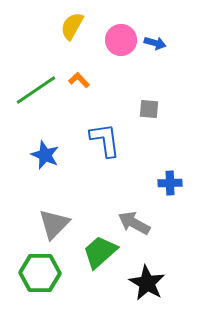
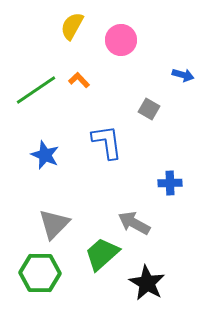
blue arrow: moved 28 px right, 32 px down
gray square: rotated 25 degrees clockwise
blue L-shape: moved 2 px right, 2 px down
green trapezoid: moved 2 px right, 2 px down
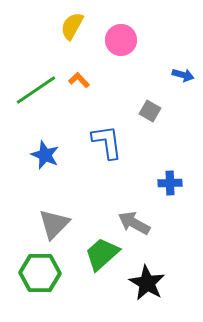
gray square: moved 1 px right, 2 px down
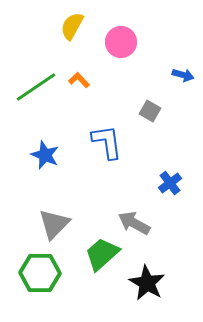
pink circle: moved 2 px down
green line: moved 3 px up
blue cross: rotated 35 degrees counterclockwise
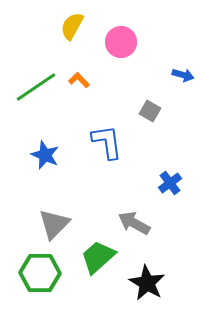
green trapezoid: moved 4 px left, 3 px down
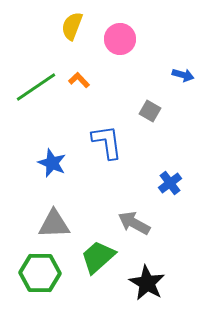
yellow semicircle: rotated 8 degrees counterclockwise
pink circle: moved 1 px left, 3 px up
blue star: moved 7 px right, 8 px down
gray triangle: rotated 44 degrees clockwise
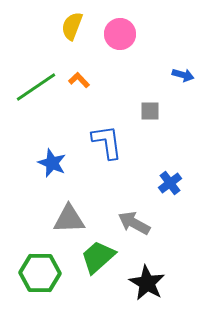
pink circle: moved 5 px up
gray square: rotated 30 degrees counterclockwise
gray triangle: moved 15 px right, 5 px up
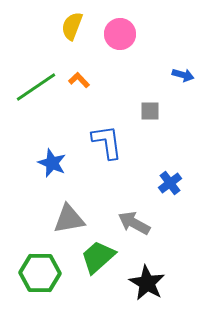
gray triangle: rotated 8 degrees counterclockwise
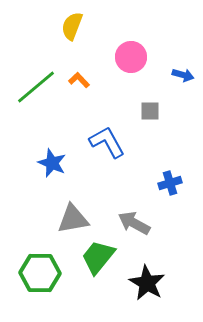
pink circle: moved 11 px right, 23 px down
green line: rotated 6 degrees counterclockwise
blue L-shape: rotated 21 degrees counterclockwise
blue cross: rotated 20 degrees clockwise
gray triangle: moved 4 px right
green trapezoid: rotated 9 degrees counterclockwise
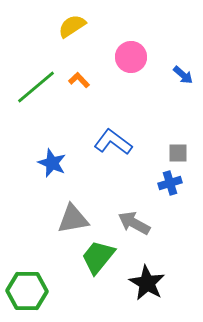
yellow semicircle: rotated 36 degrees clockwise
blue arrow: rotated 25 degrees clockwise
gray square: moved 28 px right, 42 px down
blue L-shape: moved 6 px right; rotated 24 degrees counterclockwise
green hexagon: moved 13 px left, 18 px down
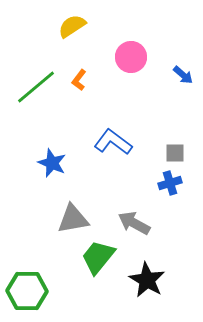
orange L-shape: rotated 100 degrees counterclockwise
gray square: moved 3 px left
black star: moved 3 px up
